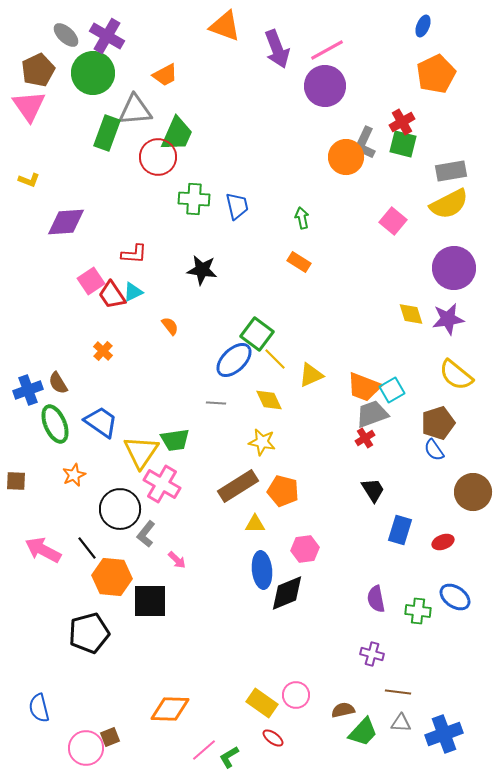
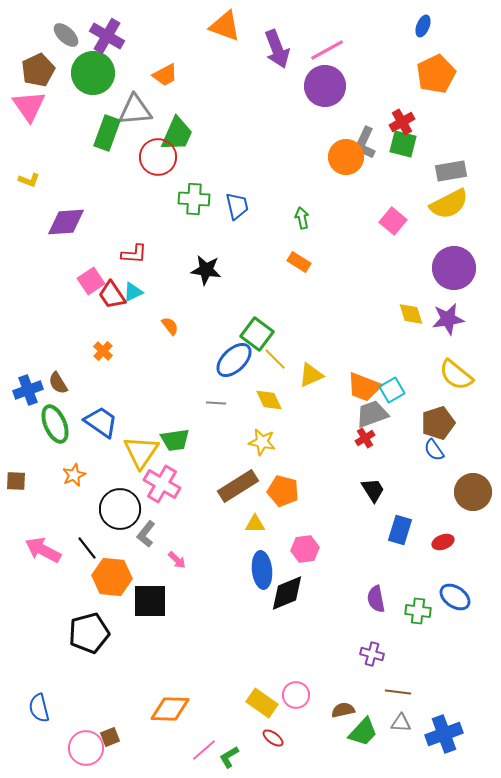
black star at (202, 270): moved 4 px right
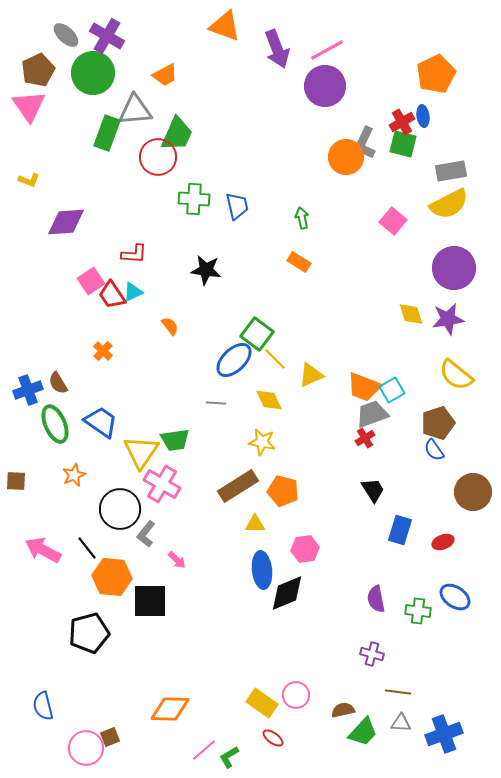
blue ellipse at (423, 26): moved 90 px down; rotated 30 degrees counterclockwise
blue semicircle at (39, 708): moved 4 px right, 2 px up
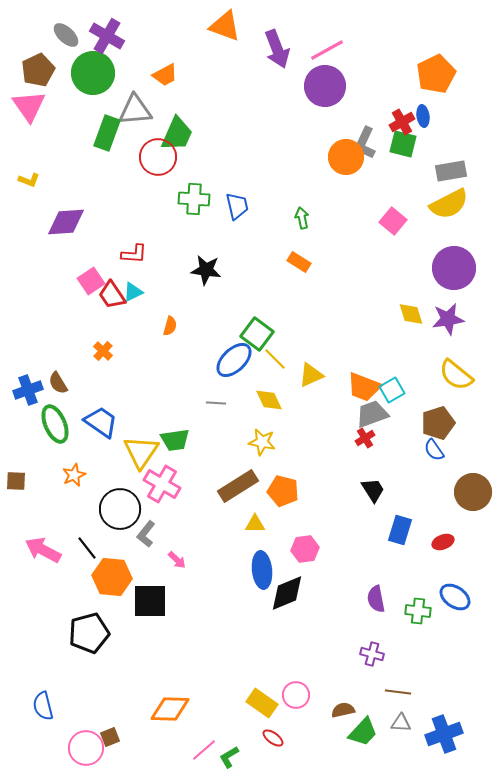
orange semicircle at (170, 326): rotated 54 degrees clockwise
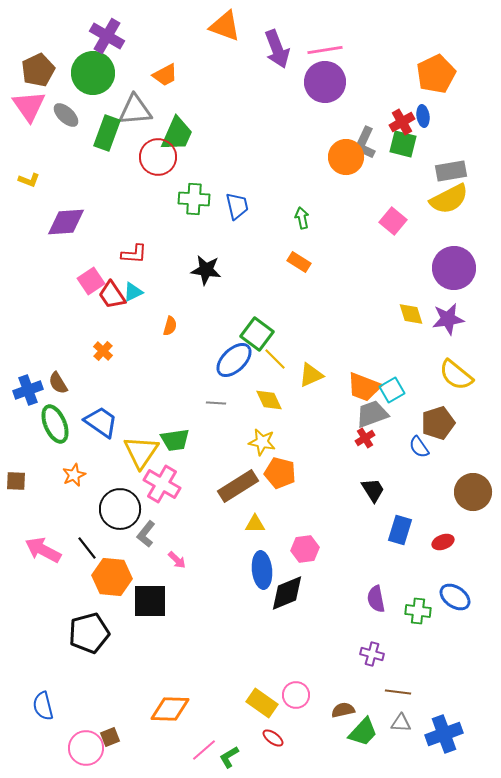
gray ellipse at (66, 35): moved 80 px down
pink line at (327, 50): moved 2 px left; rotated 20 degrees clockwise
purple circle at (325, 86): moved 4 px up
yellow semicircle at (449, 204): moved 5 px up
blue semicircle at (434, 450): moved 15 px left, 3 px up
orange pentagon at (283, 491): moved 3 px left, 18 px up
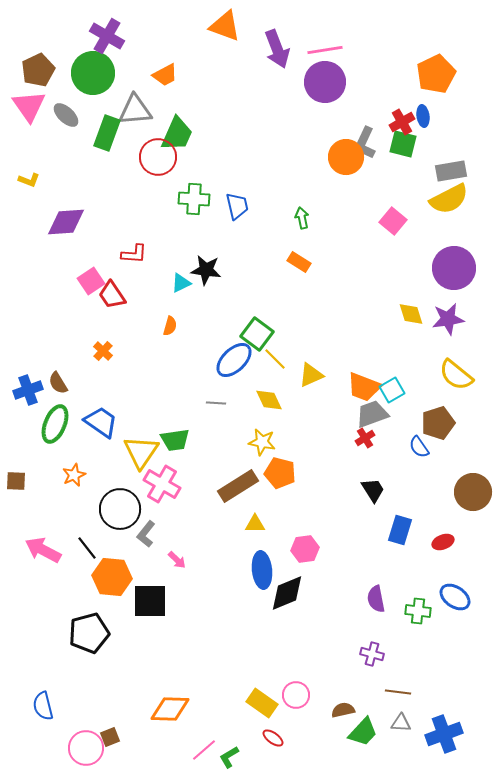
cyan triangle at (133, 292): moved 48 px right, 9 px up
green ellipse at (55, 424): rotated 45 degrees clockwise
